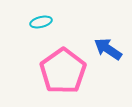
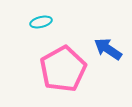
pink pentagon: moved 2 px up; rotated 6 degrees clockwise
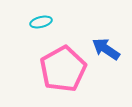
blue arrow: moved 2 px left
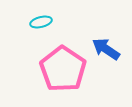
pink pentagon: rotated 9 degrees counterclockwise
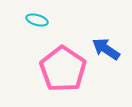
cyan ellipse: moved 4 px left, 2 px up; rotated 30 degrees clockwise
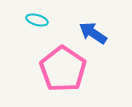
blue arrow: moved 13 px left, 16 px up
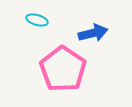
blue arrow: rotated 132 degrees clockwise
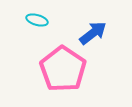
blue arrow: rotated 24 degrees counterclockwise
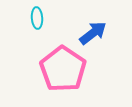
cyan ellipse: moved 2 px up; rotated 70 degrees clockwise
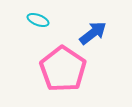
cyan ellipse: moved 1 px right, 2 px down; rotated 65 degrees counterclockwise
